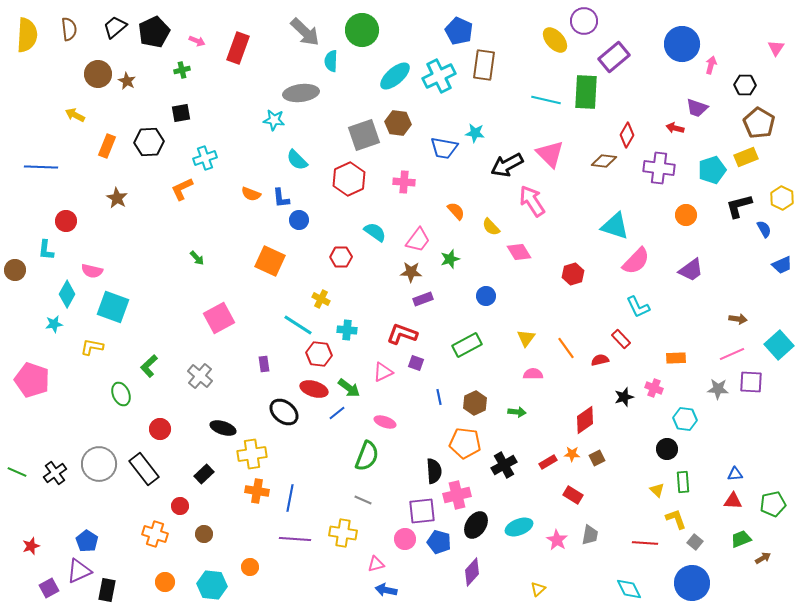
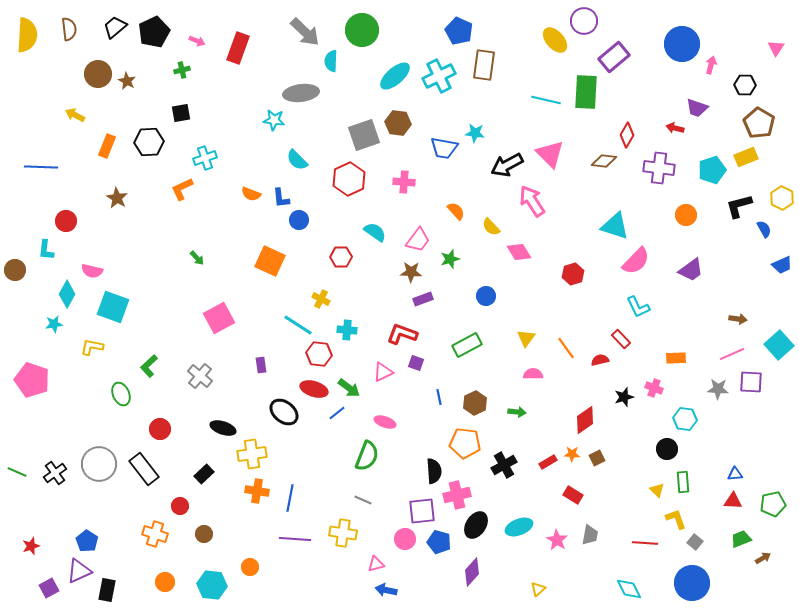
purple rectangle at (264, 364): moved 3 px left, 1 px down
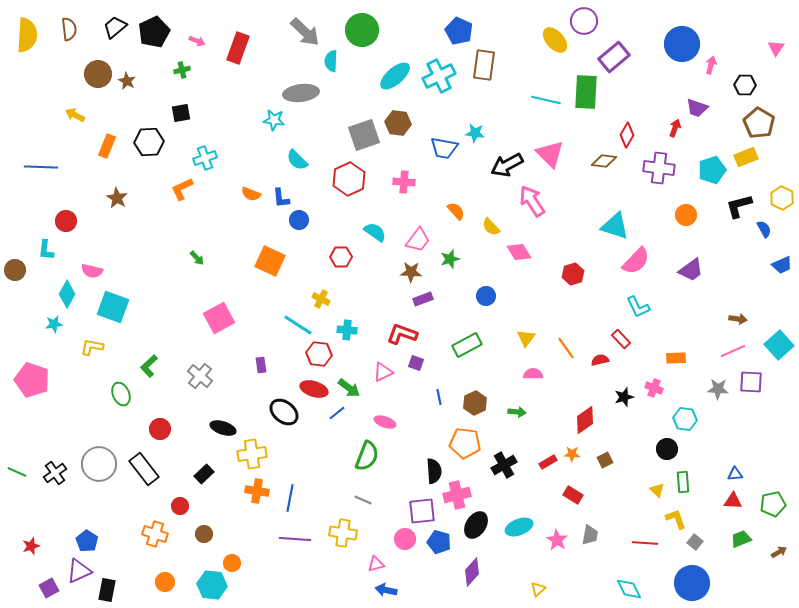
red arrow at (675, 128): rotated 96 degrees clockwise
pink line at (732, 354): moved 1 px right, 3 px up
brown square at (597, 458): moved 8 px right, 2 px down
brown arrow at (763, 558): moved 16 px right, 6 px up
orange circle at (250, 567): moved 18 px left, 4 px up
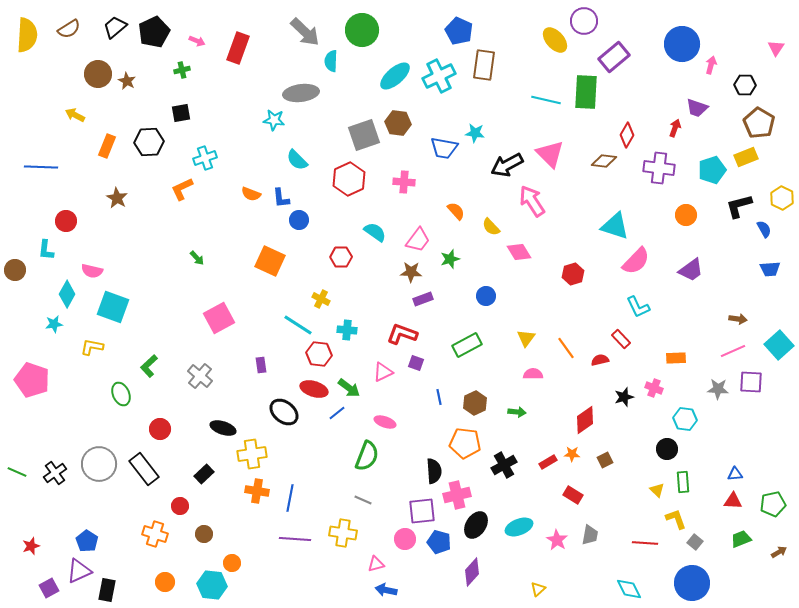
brown semicircle at (69, 29): rotated 65 degrees clockwise
blue trapezoid at (782, 265): moved 12 px left, 4 px down; rotated 20 degrees clockwise
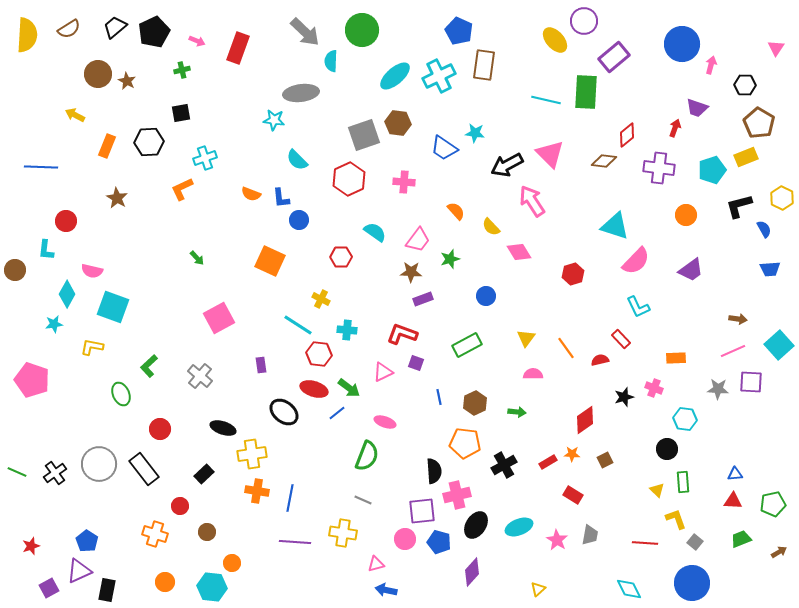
red diamond at (627, 135): rotated 20 degrees clockwise
blue trapezoid at (444, 148): rotated 24 degrees clockwise
brown circle at (204, 534): moved 3 px right, 2 px up
purple line at (295, 539): moved 3 px down
cyan hexagon at (212, 585): moved 2 px down
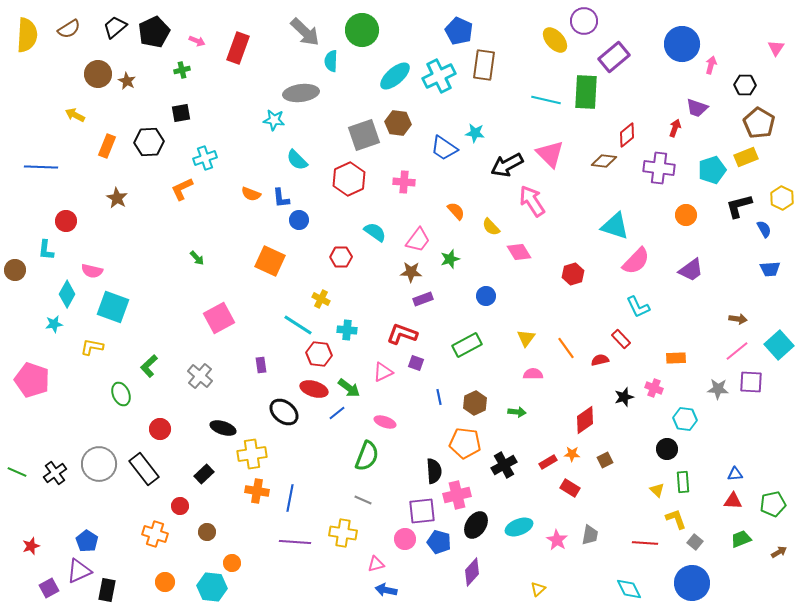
pink line at (733, 351): moved 4 px right; rotated 15 degrees counterclockwise
red rectangle at (573, 495): moved 3 px left, 7 px up
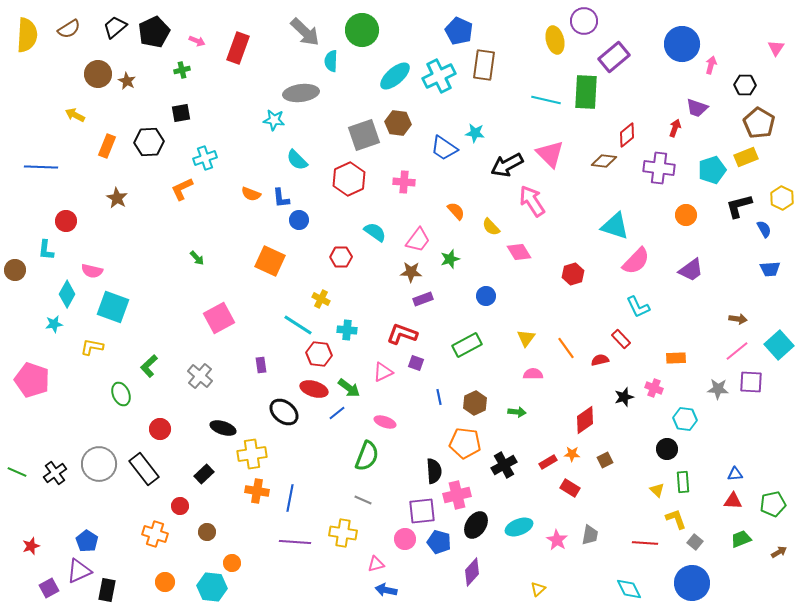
yellow ellipse at (555, 40): rotated 28 degrees clockwise
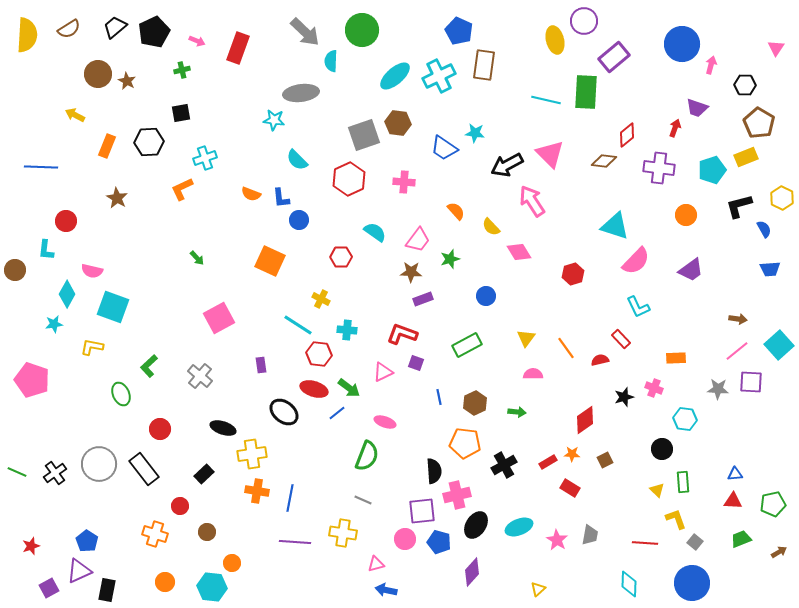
black circle at (667, 449): moved 5 px left
cyan diamond at (629, 589): moved 5 px up; rotated 28 degrees clockwise
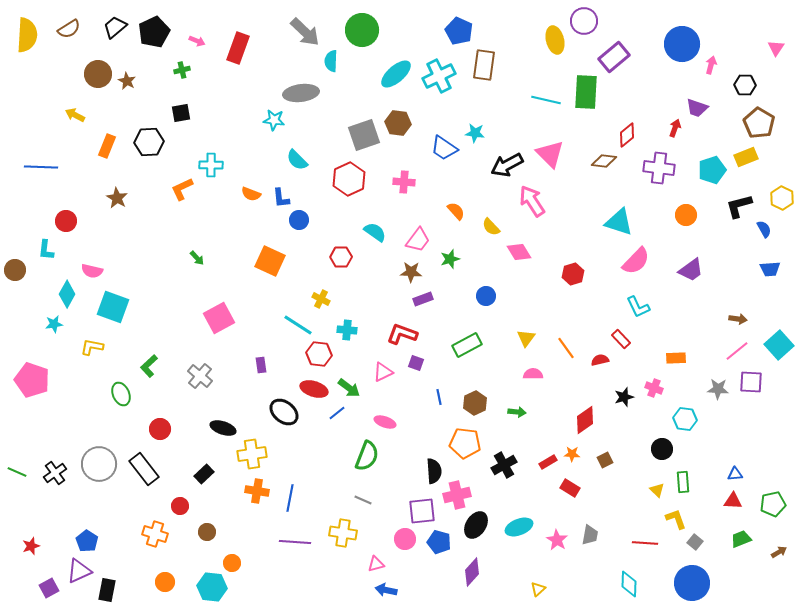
cyan ellipse at (395, 76): moved 1 px right, 2 px up
cyan cross at (205, 158): moved 6 px right, 7 px down; rotated 20 degrees clockwise
cyan triangle at (615, 226): moved 4 px right, 4 px up
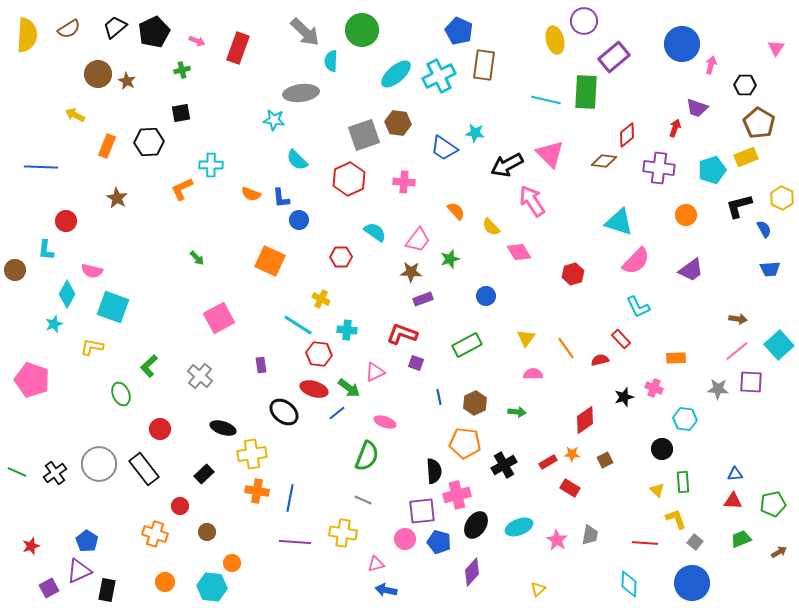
cyan star at (54, 324): rotated 12 degrees counterclockwise
pink triangle at (383, 372): moved 8 px left
